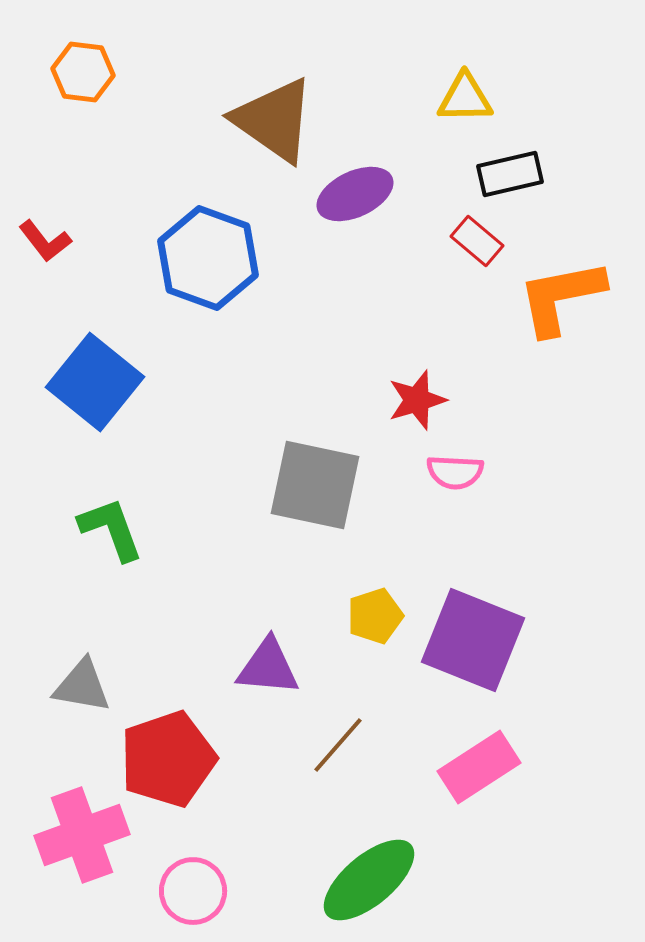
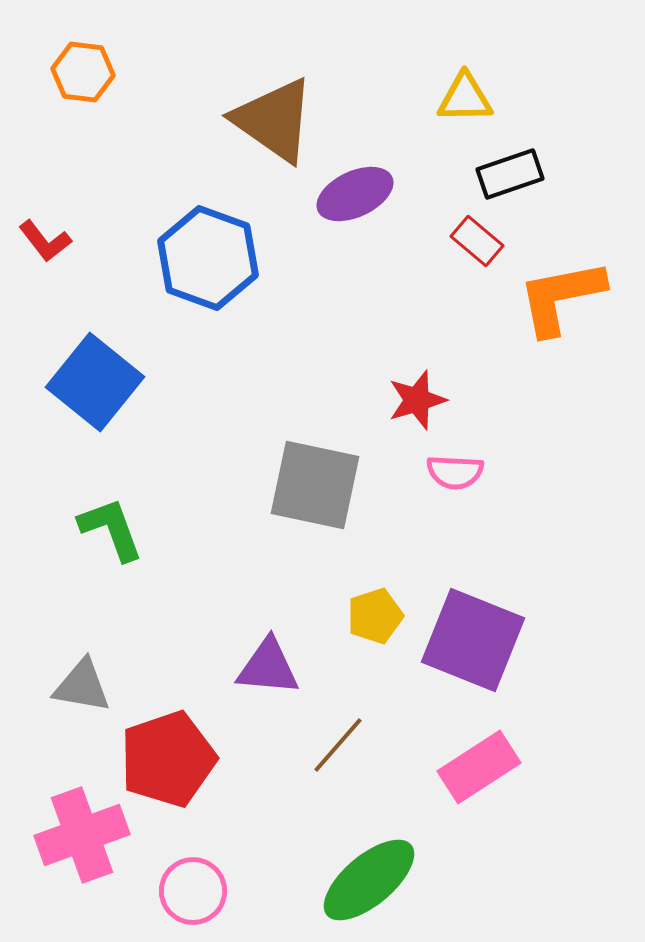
black rectangle: rotated 6 degrees counterclockwise
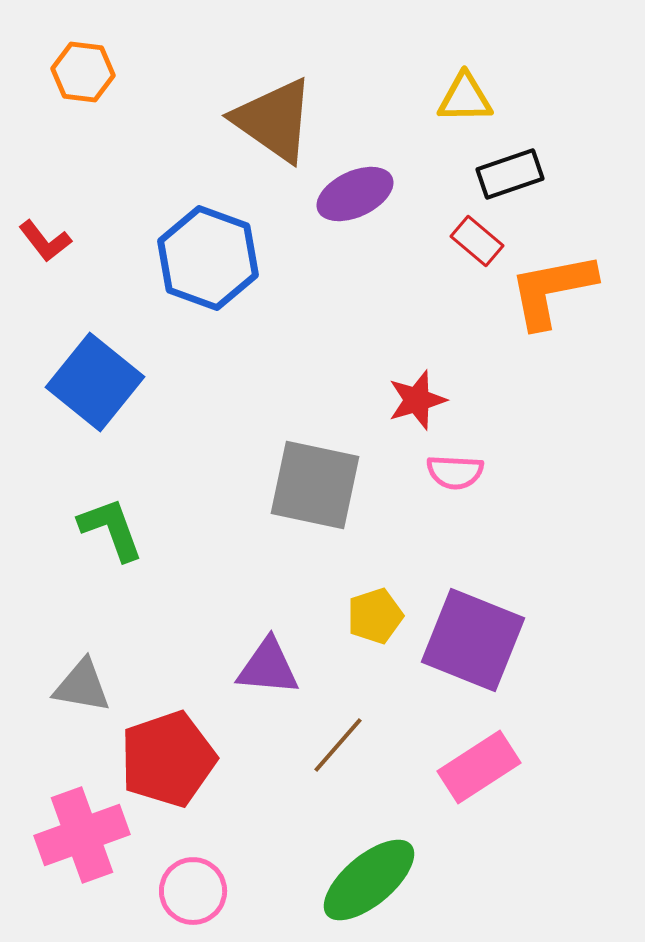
orange L-shape: moved 9 px left, 7 px up
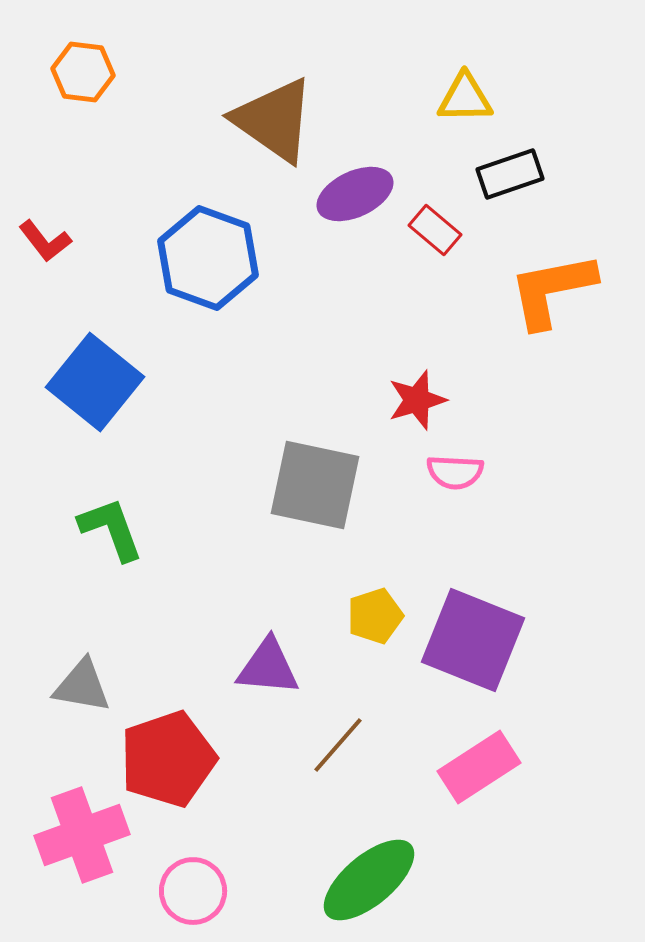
red rectangle: moved 42 px left, 11 px up
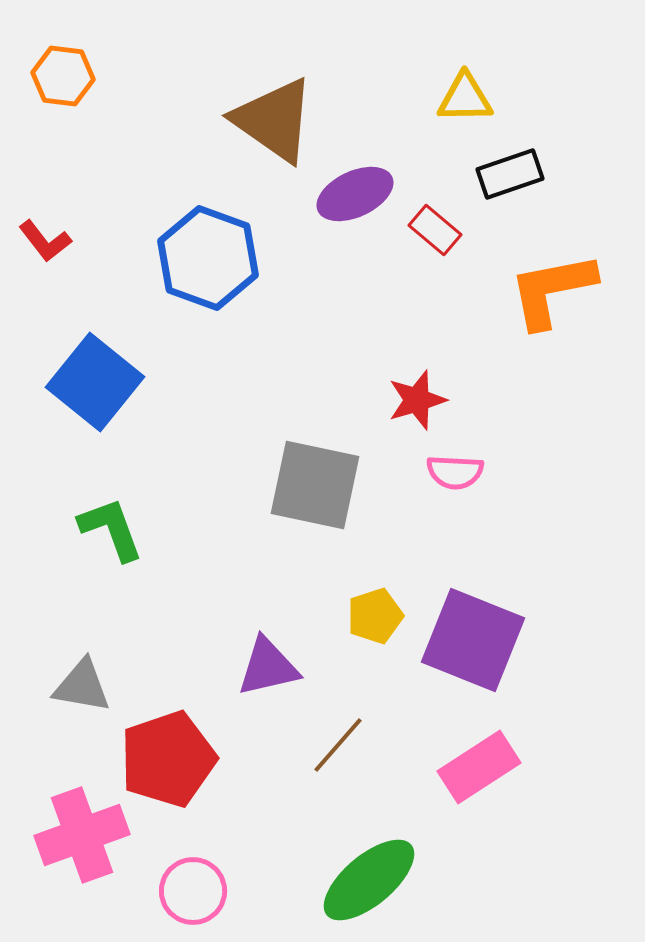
orange hexagon: moved 20 px left, 4 px down
purple triangle: rotated 18 degrees counterclockwise
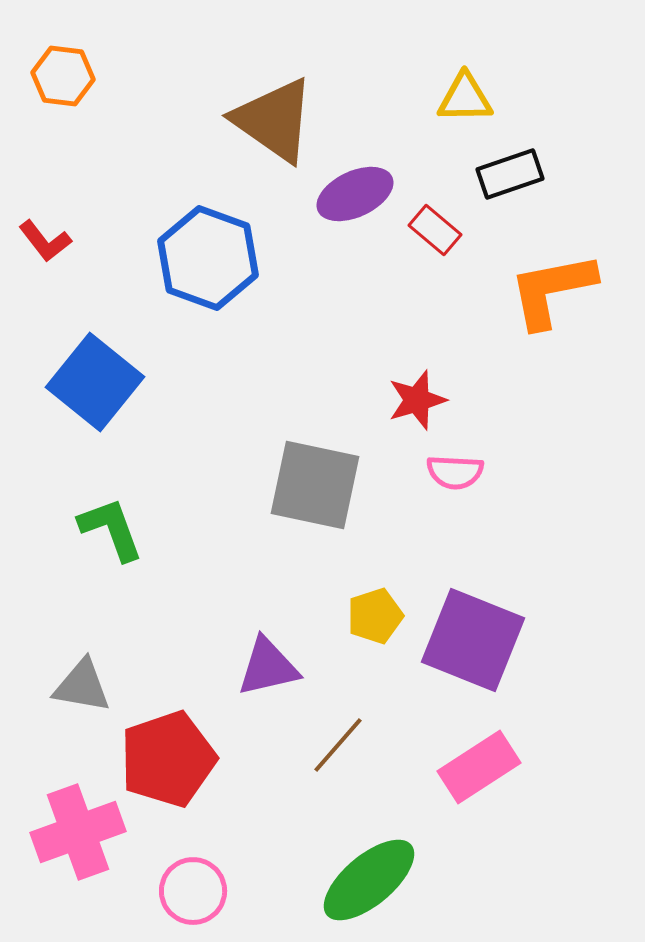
pink cross: moved 4 px left, 3 px up
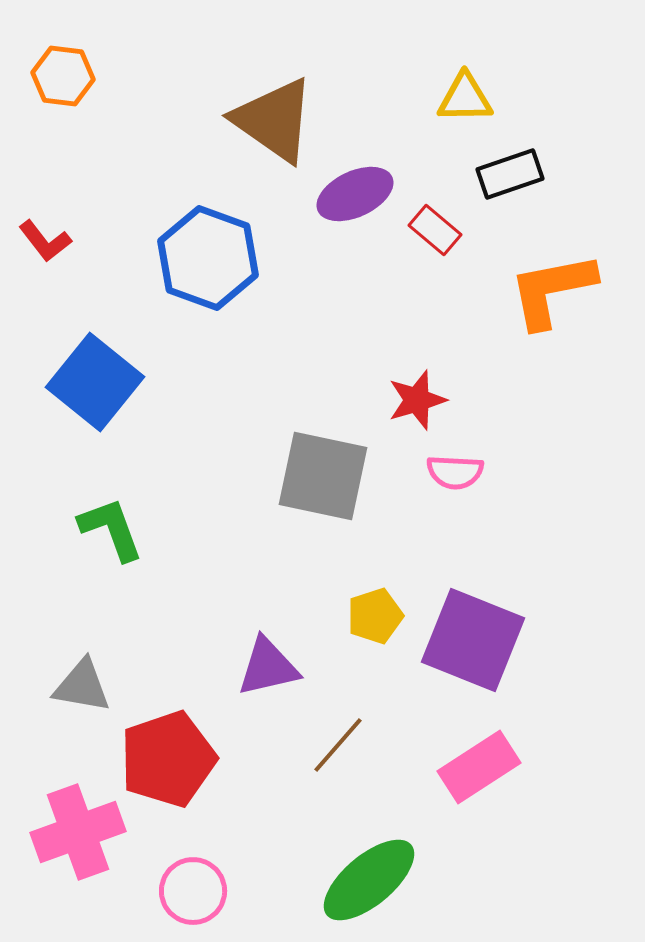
gray square: moved 8 px right, 9 px up
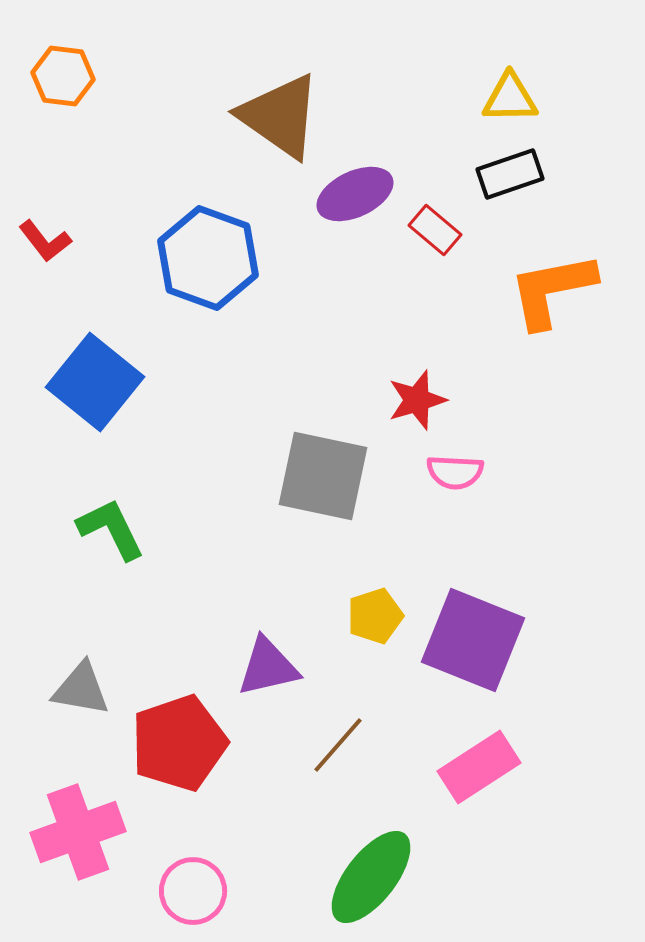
yellow triangle: moved 45 px right
brown triangle: moved 6 px right, 4 px up
green L-shape: rotated 6 degrees counterclockwise
gray triangle: moved 1 px left, 3 px down
red pentagon: moved 11 px right, 16 px up
green ellipse: moved 2 px right, 3 px up; rotated 12 degrees counterclockwise
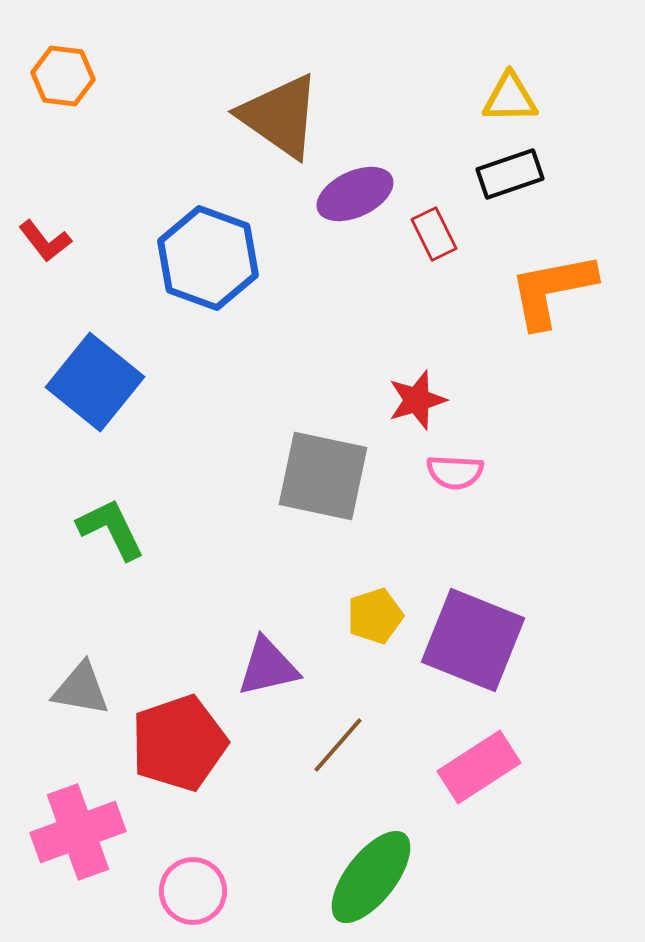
red rectangle: moved 1 px left, 4 px down; rotated 24 degrees clockwise
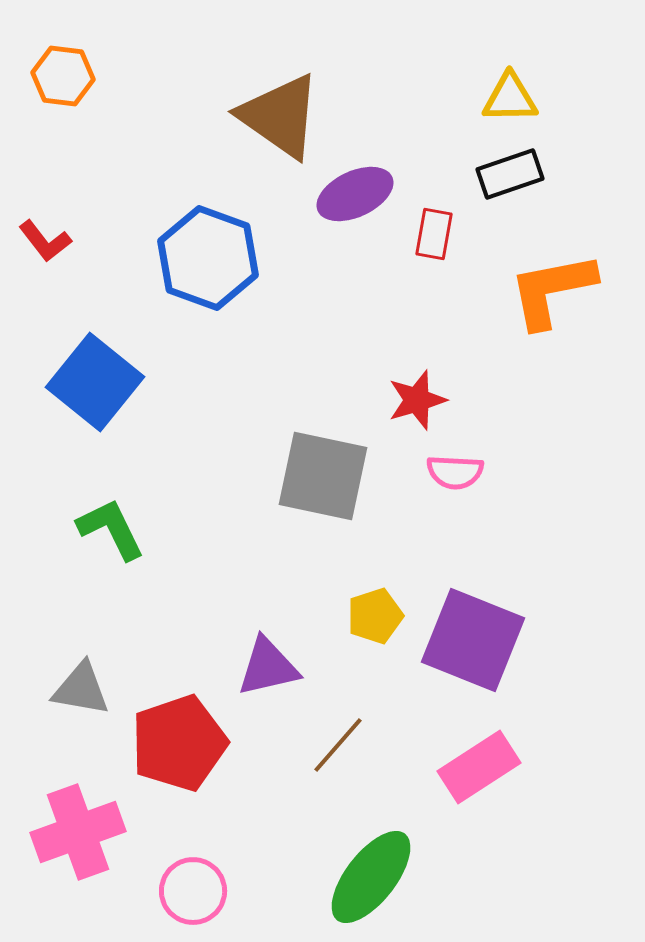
red rectangle: rotated 36 degrees clockwise
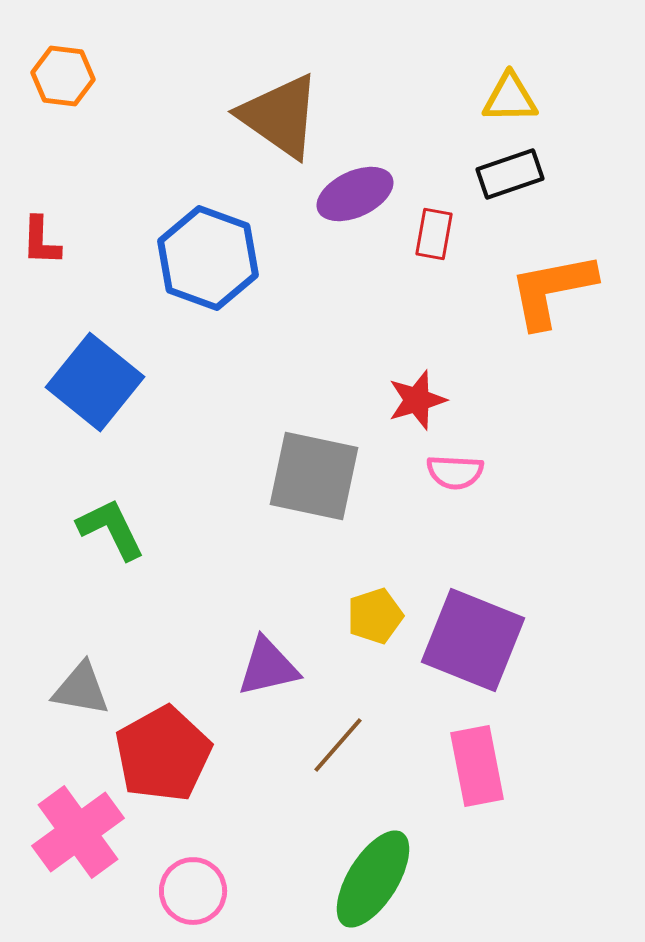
red L-shape: moved 4 px left; rotated 40 degrees clockwise
gray square: moved 9 px left
red pentagon: moved 16 px left, 11 px down; rotated 10 degrees counterclockwise
pink rectangle: moved 2 px left, 1 px up; rotated 68 degrees counterclockwise
pink cross: rotated 16 degrees counterclockwise
green ellipse: moved 2 px right, 2 px down; rotated 6 degrees counterclockwise
